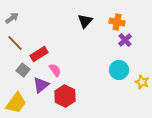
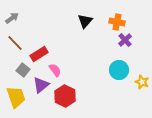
yellow trapezoid: moved 6 px up; rotated 55 degrees counterclockwise
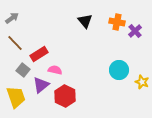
black triangle: rotated 21 degrees counterclockwise
purple cross: moved 10 px right, 9 px up
pink semicircle: rotated 40 degrees counterclockwise
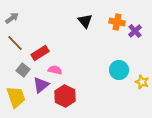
red rectangle: moved 1 px right, 1 px up
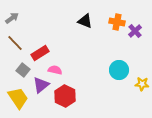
black triangle: rotated 28 degrees counterclockwise
yellow star: moved 2 px down; rotated 16 degrees counterclockwise
yellow trapezoid: moved 2 px right, 1 px down; rotated 15 degrees counterclockwise
